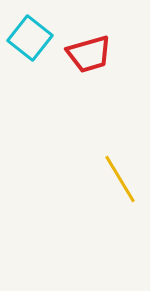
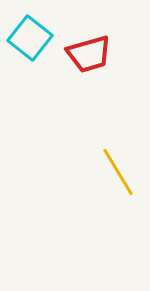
yellow line: moved 2 px left, 7 px up
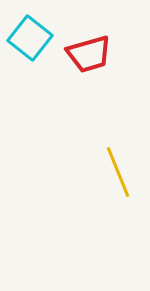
yellow line: rotated 9 degrees clockwise
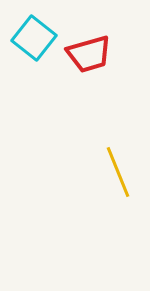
cyan square: moved 4 px right
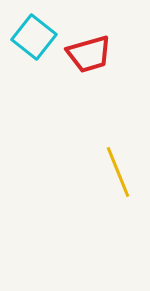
cyan square: moved 1 px up
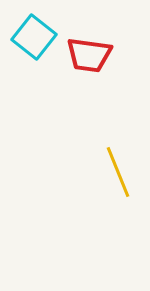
red trapezoid: moved 1 px down; rotated 24 degrees clockwise
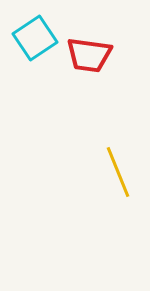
cyan square: moved 1 px right, 1 px down; rotated 18 degrees clockwise
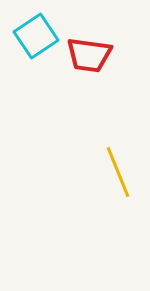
cyan square: moved 1 px right, 2 px up
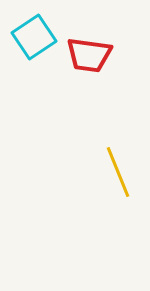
cyan square: moved 2 px left, 1 px down
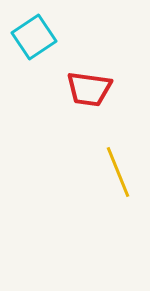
red trapezoid: moved 34 px down
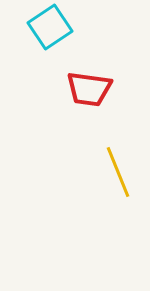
cyan square: moved 16 px right, 10 px up
